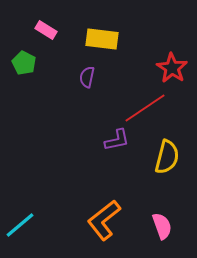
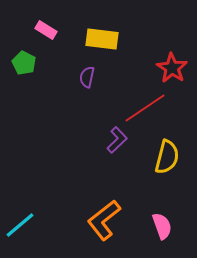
purple L-shape: rotated 32 degrees counterclockwise
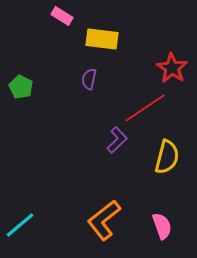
pink rectangle: moved 16 px right, 14 px up
green pentagon: moved 3 px left, 24 px down
purple semicircle: moved 2 px right, 2 px down
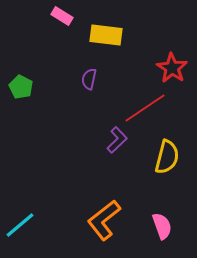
yellow rectangle: moved 4 px right, 4 px up
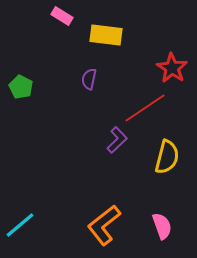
orange L-shape: moved 5 px down
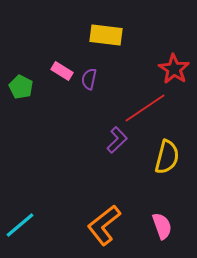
pink rectangle: moved 55 px down
red star: moved 2 px right, 1 px down
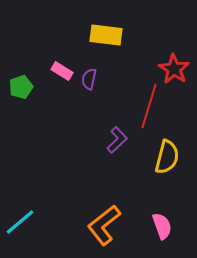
green pentagon: rotated 25 degrees clockwise
red line: moved 4 px right, 2 px up; rotated 39 degrees counterclockwise
cyan line: moved 3 px up
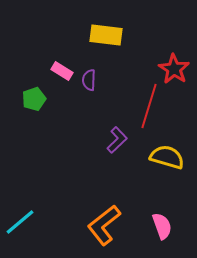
purple semicircle: moved 1 px down; rotated 10 degrees counterclockwise
green pentagon: moved 13 px right, 12 px down
yellow semicircle: rotated 88 degrees counterclockwise
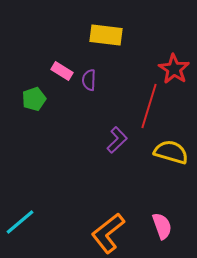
yellow semicircle: moved 4 px right, 5 px up
orange L-shape: moved 4 px right, 8 px down
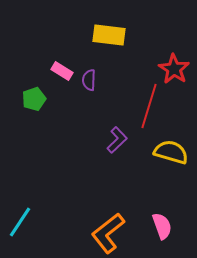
yellow rectangle: moved 3 px right
cyan line: rotated 16 degrees counterclockwise
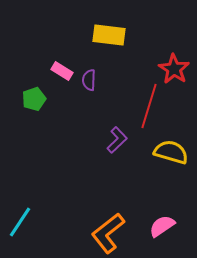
pink semicircle: rotated 104 degrees counterclockwise
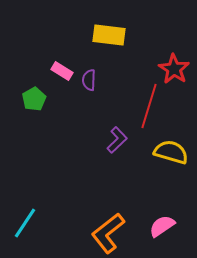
green pentagon: rotated 10 degrees counterclockwise
cyan line: moved 5 px right, 1 px down
